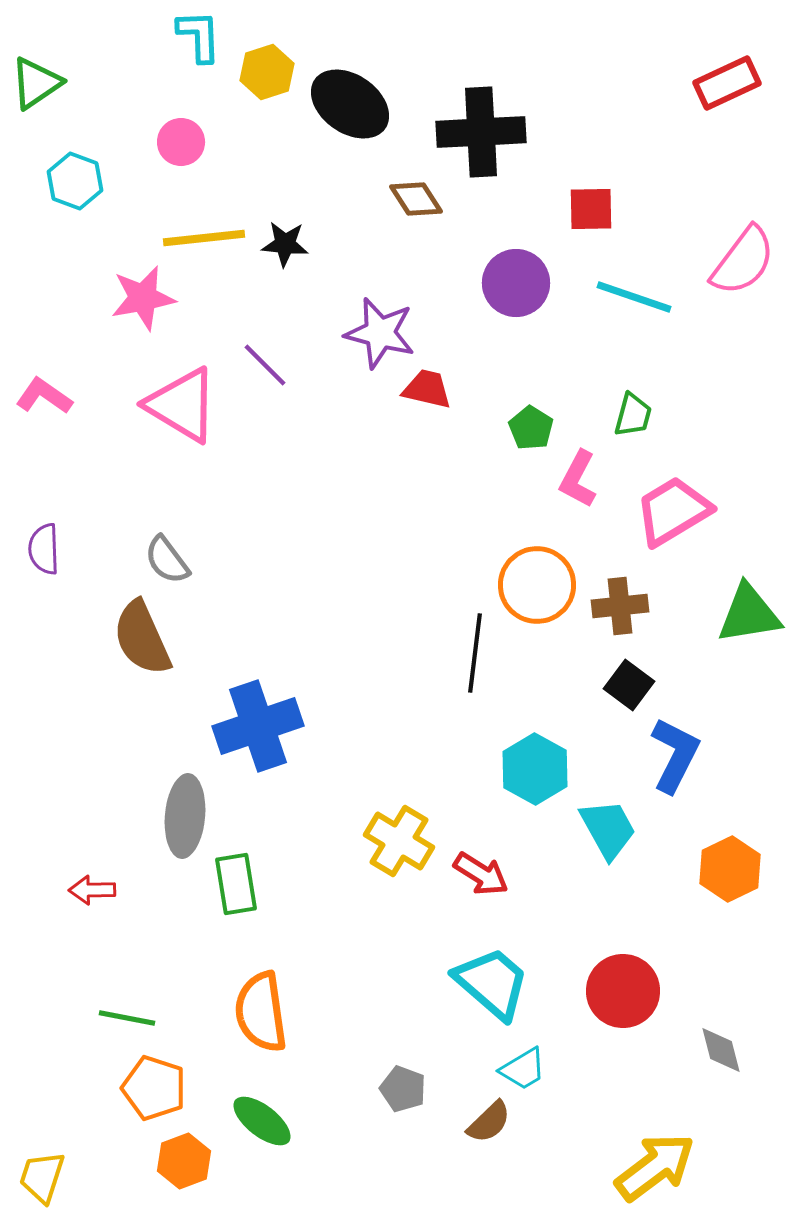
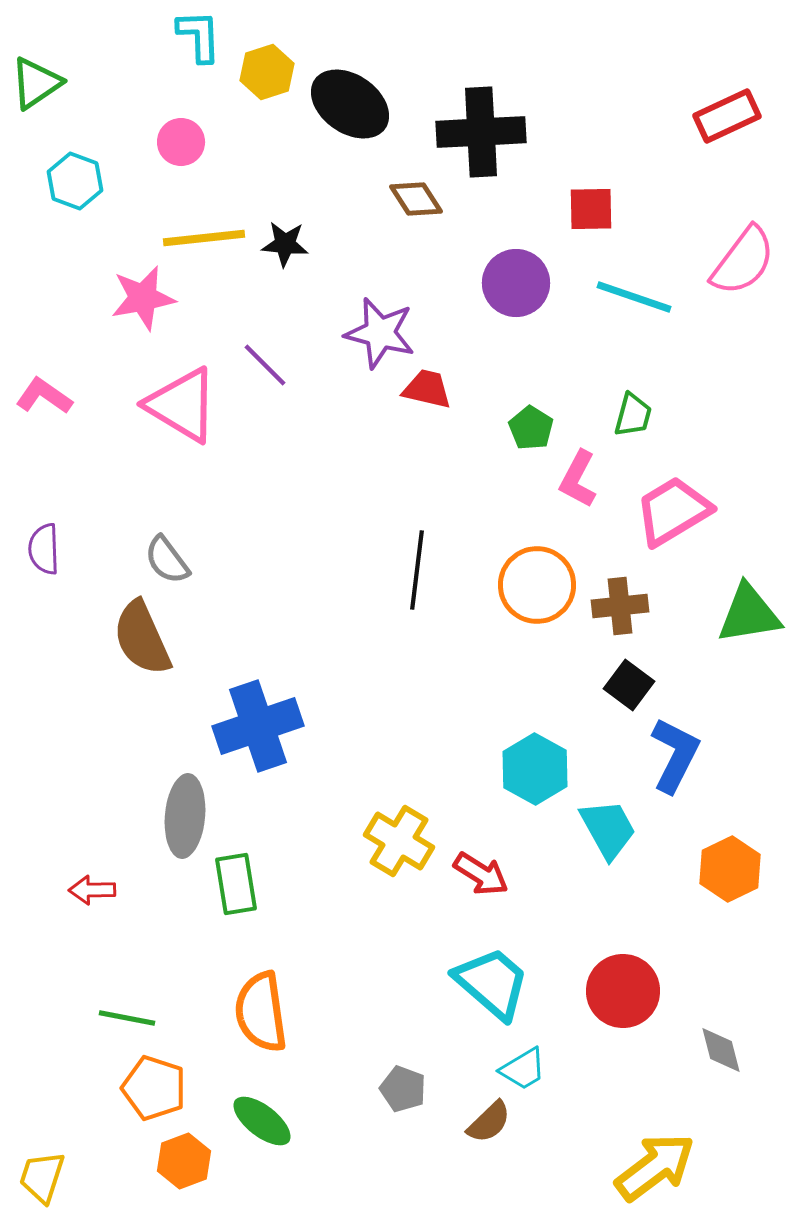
red rectangle at (727, 83): moved 33 px down
black line at (475, 653): moved 58 px left, 83 px up
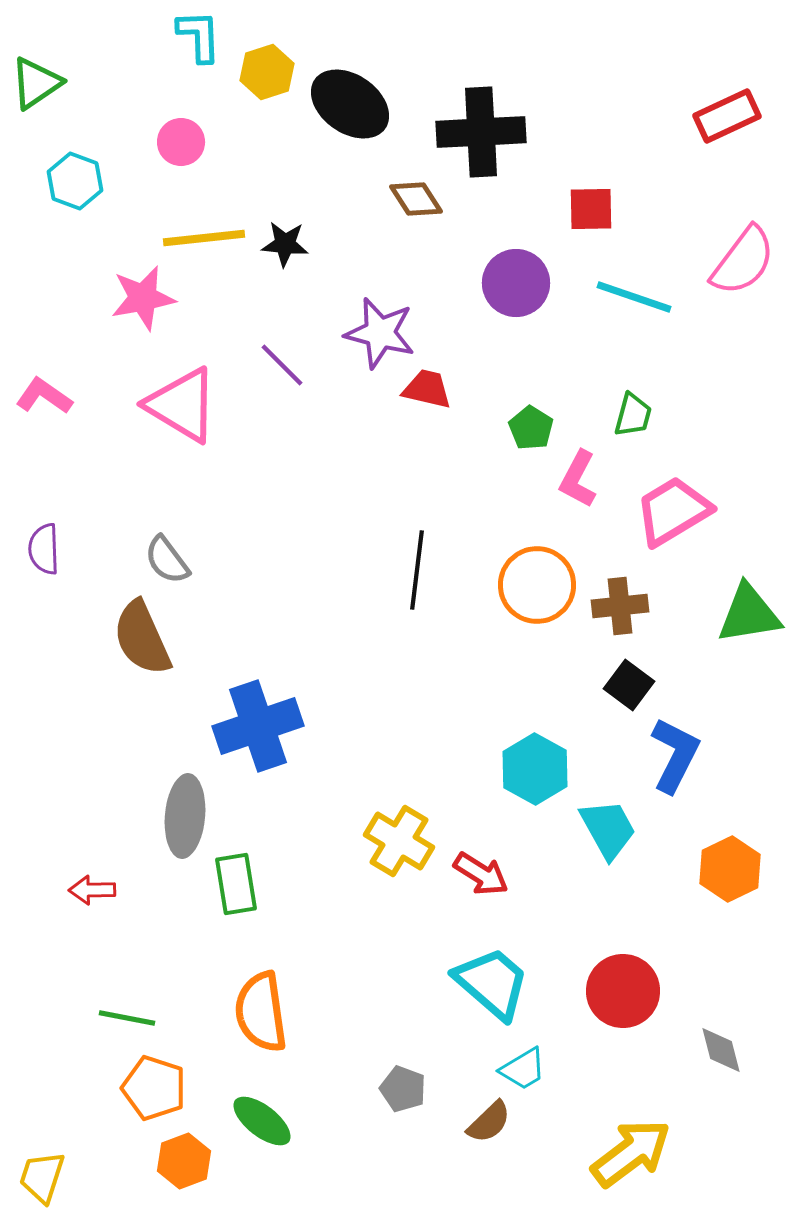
purple line at (265, 365): moved 17 px right
yellow arrow at (655, 1167): moved 24 px left, 14 px up
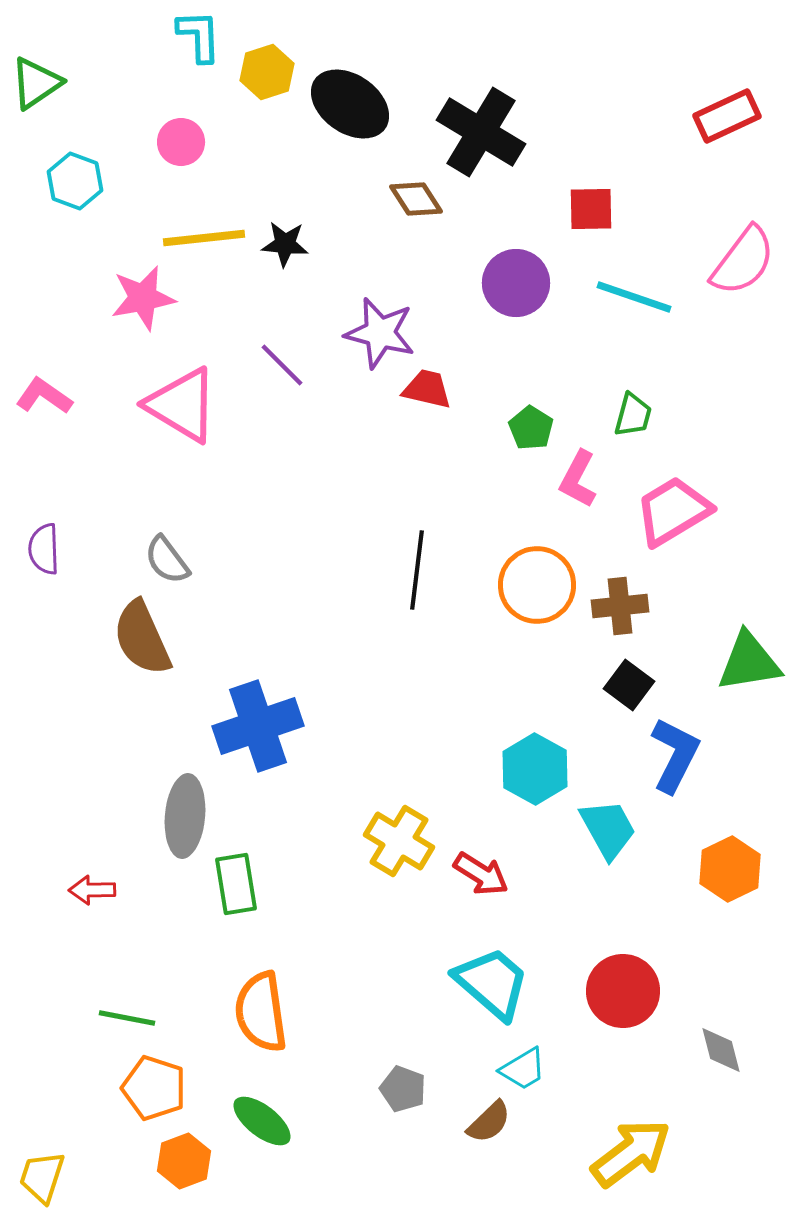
black cross at (481, 132): rotated 34 degrees clockwise
green triangle at (749, 614): moved 48 px down
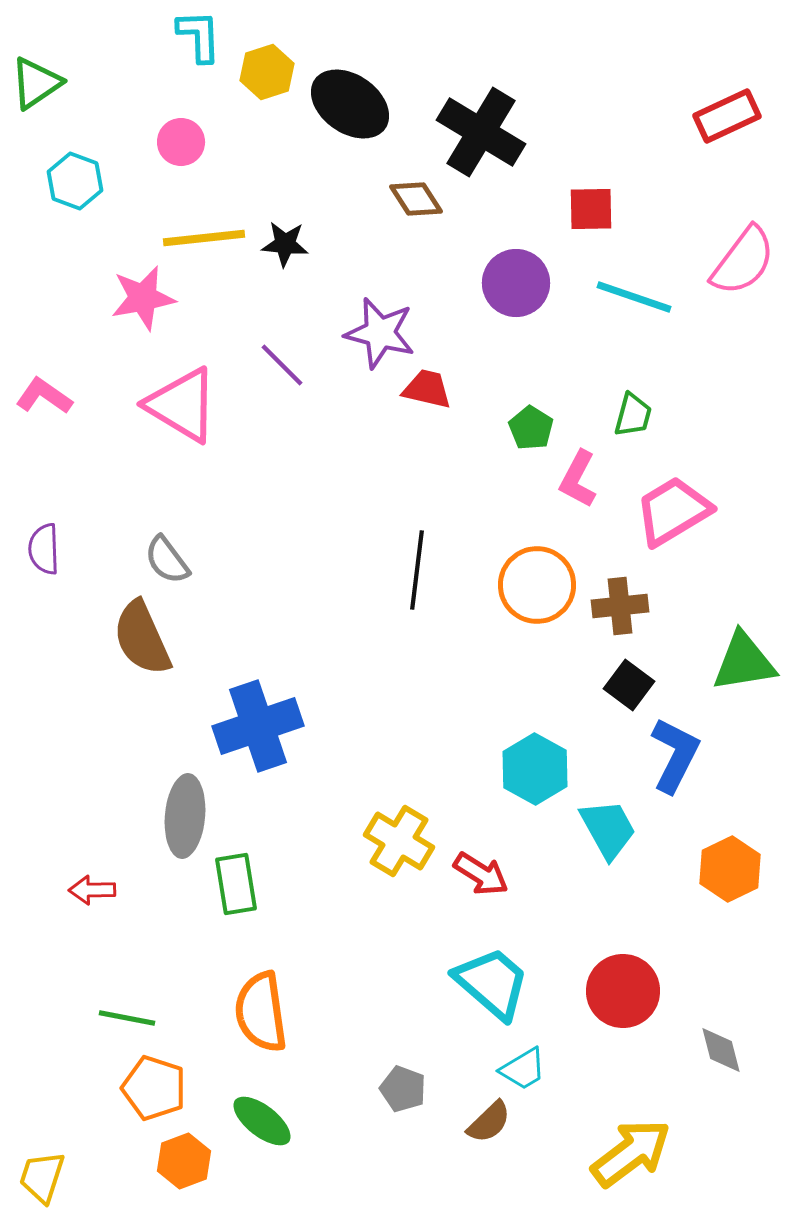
green triangle at (749, 662): moved 5 px left
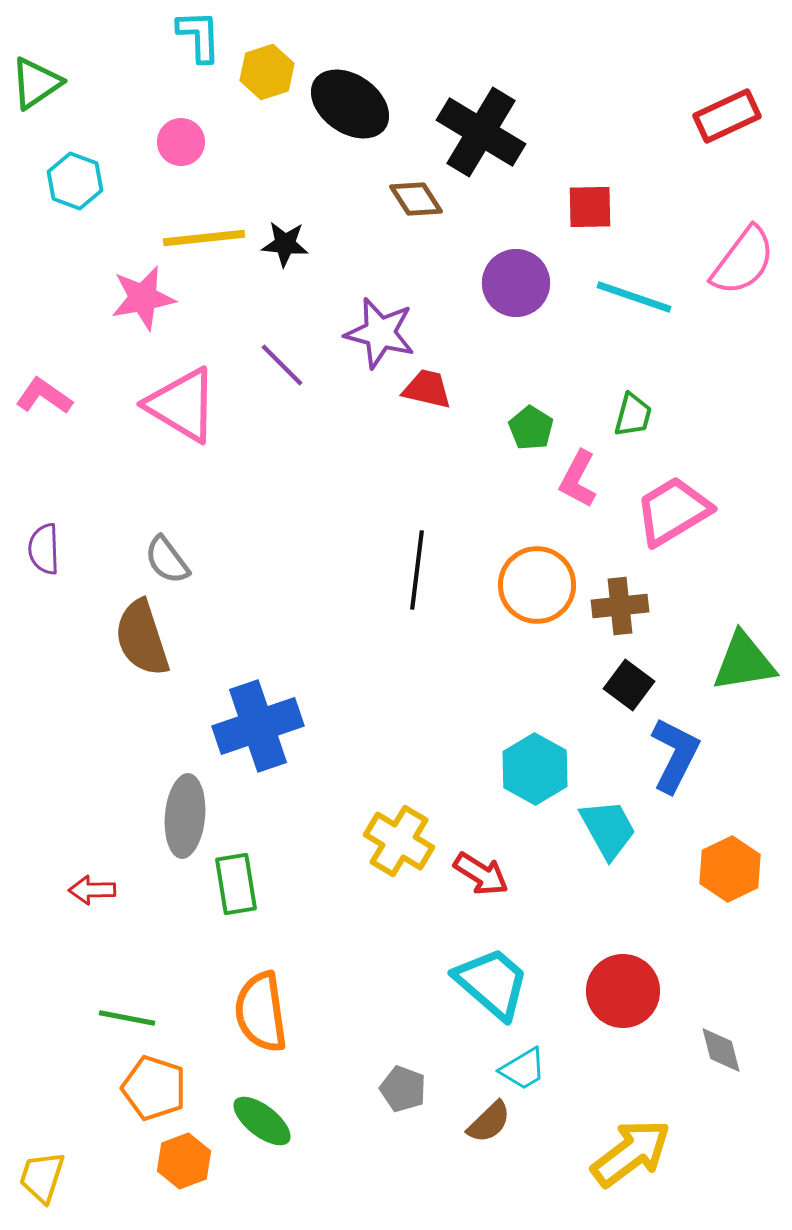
red square at (591, 209): moved 1 px left, 2 px up
brown semicircle at (142, 638): rotated 6 degrees clockwise
